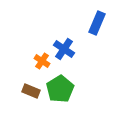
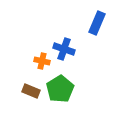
blue cross: rotated 15 degrees counterclockwise
orange cross: rotated 21 degrees counterclockwise
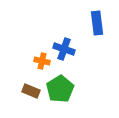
blue rectangle: rotated 30 degrees counterclockwise
